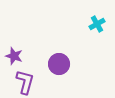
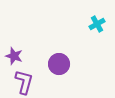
purple L-shape: moved 1 px left
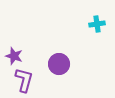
cyan cross: rotated 21 degrees clockwise
purple L-shape: moved 2 px up
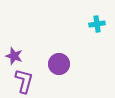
purple L-shape: moved 1 px down
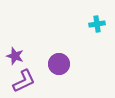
purple star: moved 1 px right
purple L-shape: rotated 50 degrees clockwise
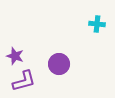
cyan cross: rotated 14 degrees clockwise
purple L-shape: rotated 10 degrees clockwise
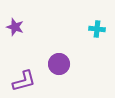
cyan cross: moved 5 px down
purple star: moved 29 px up
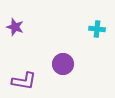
purple circle: moved 4 px right
purple L-shape: rotated 25 degrees clockwise
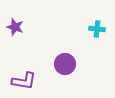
purple circle: moved 2 px right
